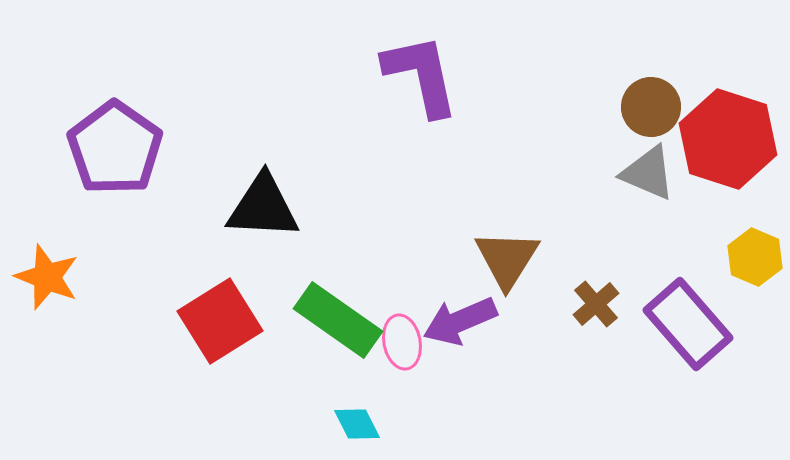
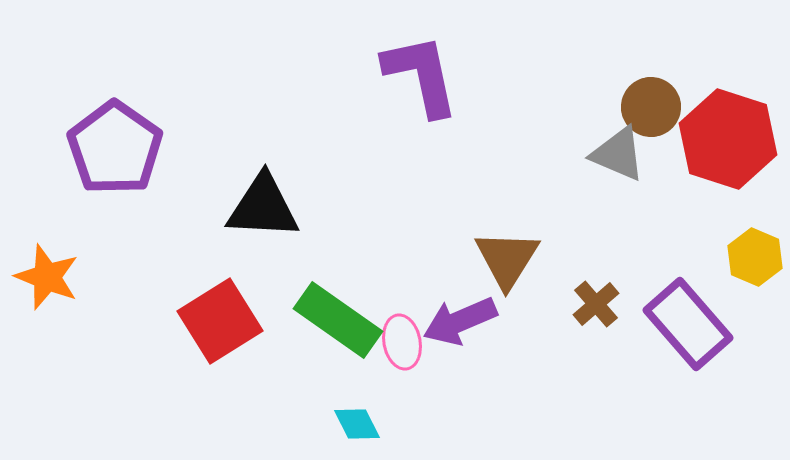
gray triangle: moved 30 px left, 19 px up
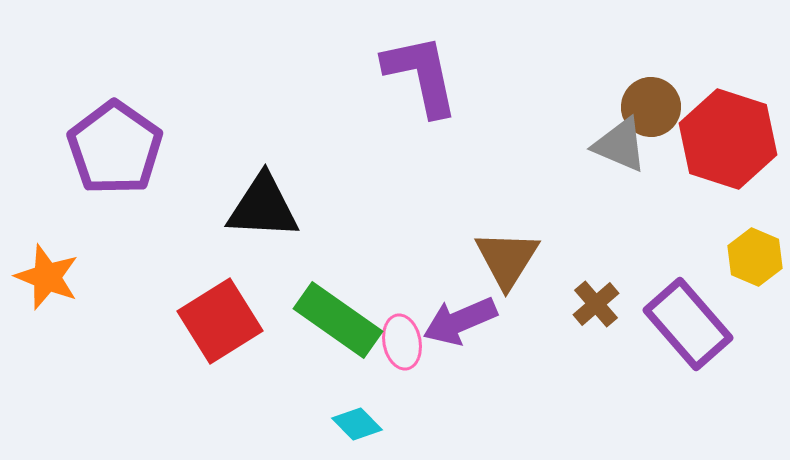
gray triangle: moved 2 px right, 9 px up
cyan diamond: rotated 18 degrees counterclockwise
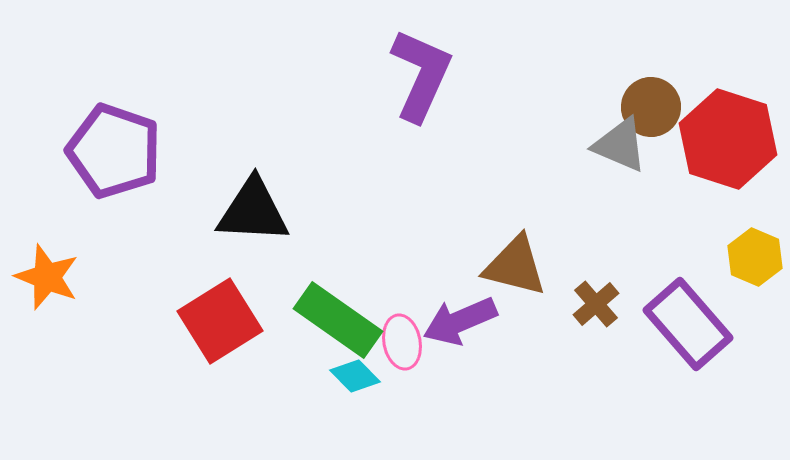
purple L-shape: rotated 36 degrees clockwise
purple pentagon: moved 1 px left, 3 px down; rotated 16 degrees counterclockwise
black triangle: moved 10 px left, 4 px down
brown triangle: moved 8 px right, 7 px down; rotated 48 degrees counterclockwise
cyan diamond: moved 2 px left, 48 px up
